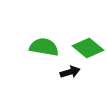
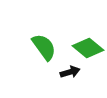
green semicircle: rotated 44 degrees clockwise
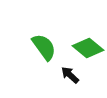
black arrow: moved 3 px down; rotated 120 degrees counterclockwise
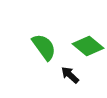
green diamond: moved 2 px up
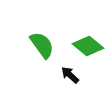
green semicircle: moved 2 px left, 2 px up
